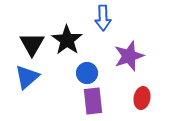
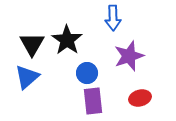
blue arrow: moved 10 px right
red ellipse: moved 2 px left; rotated 65 degrees clockwise
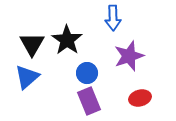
purple rectangle: moved 4 px left; rotated 16 degrees counterclockwise
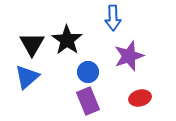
blue circle: moved 1 px right, 1 px up
purple rectangle: moved 1 px left
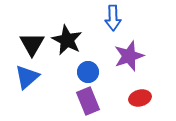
black star: rotated 8 degrees counterclockwise
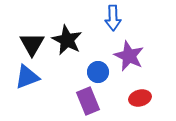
purple star: rotated 28 degrees counterclockwise
blue circle: moved 10 px right
blue triangle: rotated 20 degrees clockwise
